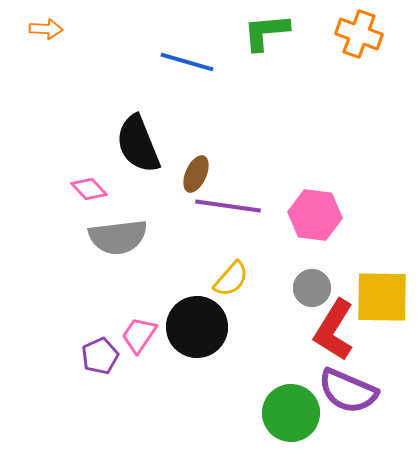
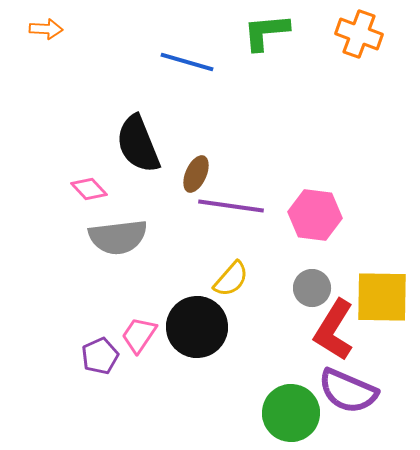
purple line: moved 3 px right
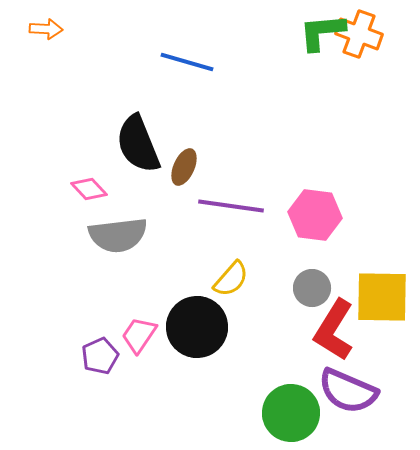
green L-shape: moved 56 px right
brown ellipse: moved 12 px left, 7 px up
gray semicircle: moved 2 px up
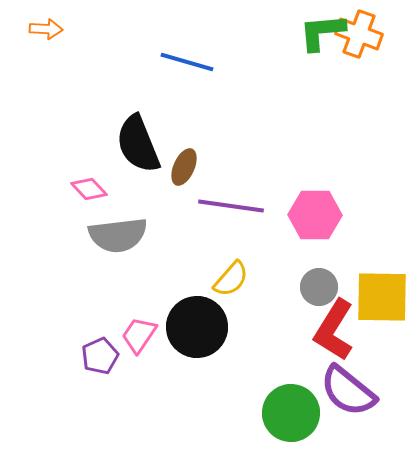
pink hexagon: rotated 6 degrees counterclockwise
gray circle: moved 7 px right, 1 px up
purple semicircle: rotated 16 degrees clockwise
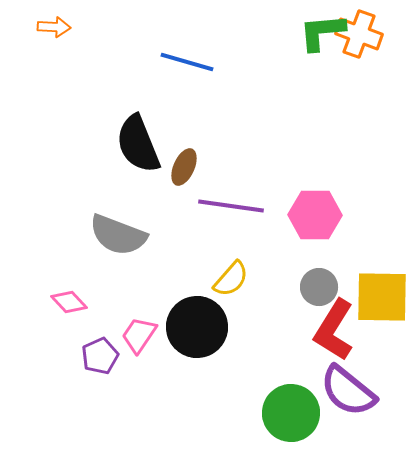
orange arrow: moved 8 px right, 2 px up
pink diamond: moved 20 px left, 113 px down
gray semicircle: rotated 28 degrees clockwise
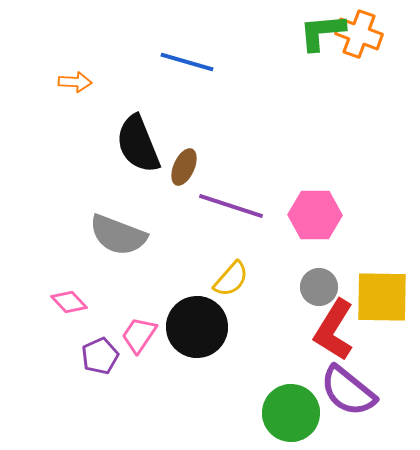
orange arrow: moved 21 px right, 55 px down
purple line: rotated 10 degrees clockwise
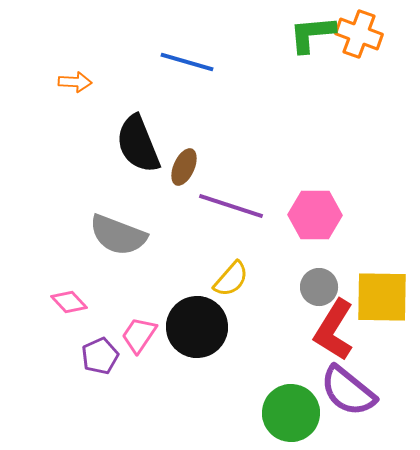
green L-shape: moved 10 px left, 2 px down
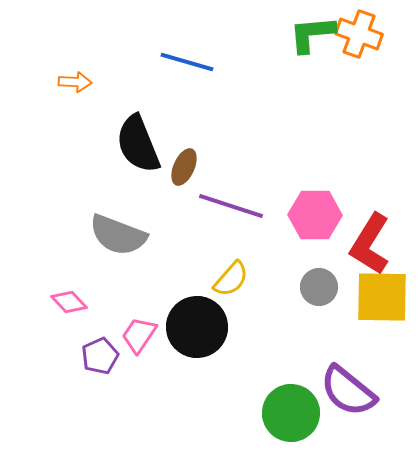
red L-shape: moved 36 px right, 86 px up
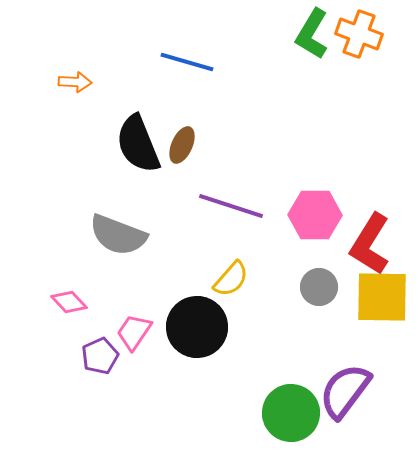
green L-shape: rotated 54 degrees counterclockwise
brown ellipse: moved 2 px left, 22 px up
pink trapezoid: moved 5 px left, 3 px up
purple semicircle: moved 3 px left; rotated 88 degrees clockwise
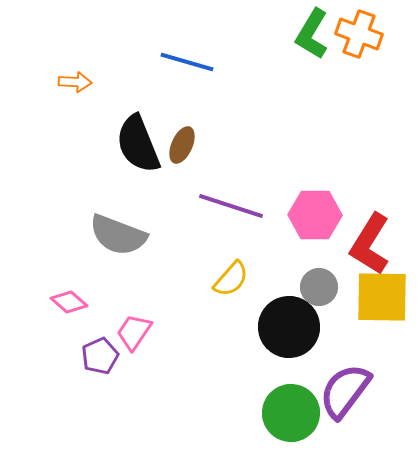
pink diamond: rotated 6 degrees counterclockwise
black circle: moved 92 px right
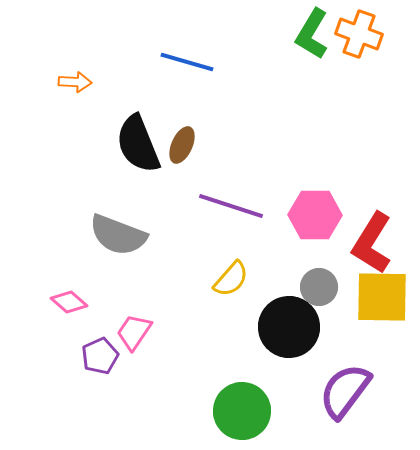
red L-shape: moved 2 px right, 1 px up
green circle: moved 49 px left, 2 px up
